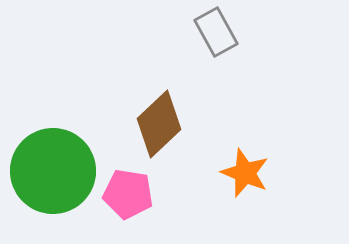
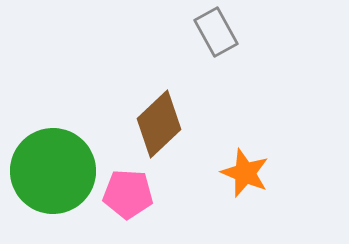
pink pentagon: rotated 6 degrees counterclockwise
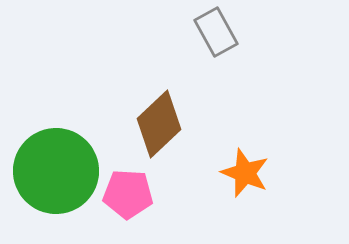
green circle: moved 3 px right
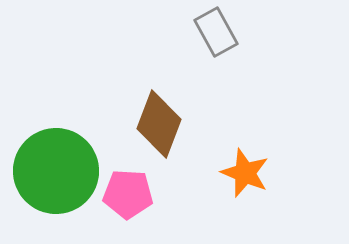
brown diamond: rotated 26 degrees counterclockwise
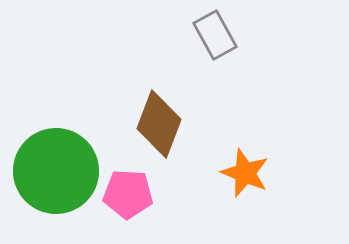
gray rectangle: moved 1 px left, 3 px down
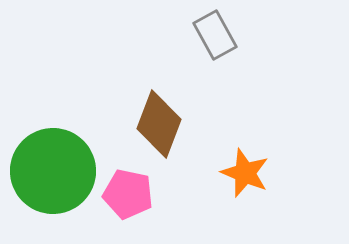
green circle: moved 3 px left
pink pentagon: rotated 9 degrees clockwise
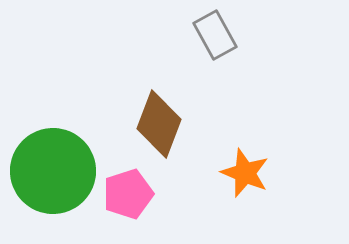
pink pentagon: rotated 30 degrees counterclockwise
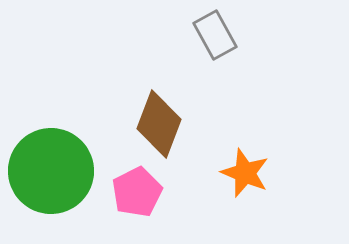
green circle: moved 2 px left
pink pentagon: moved 9 px right, 2 px up; rotated 9 degrees counterclockwise
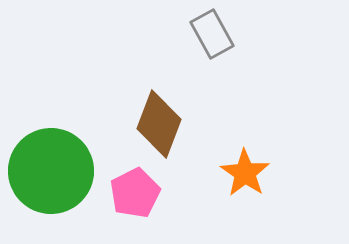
gray rectangle: moved 3 px left, 1 px up
orange star: rotated 12 degrees clockwise
pink pentagon: moved 2 px left, 1 px down
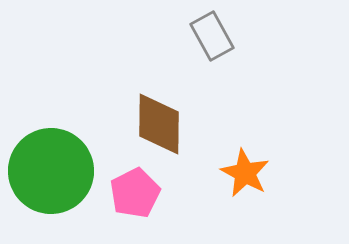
gray rectangle: moved 2 px down
brown diamond: rotated 20 degrees counterclockwise
orange star: rotated 6 degrees counterclockwise
